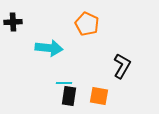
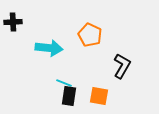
orange pentagon: moved 3 px right, 11 px down
cyan line: rotated 21 degrees clockwise
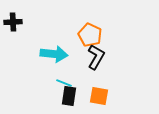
cyan arrow: moved 5 px right, 6 px down
black L-shape: moved 26 px left, 9 px up
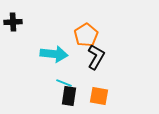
orange pentagon: moved 4 px left; rotated 15 degrees clockwise
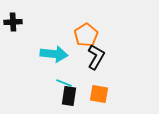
orange square: moved 2 px up
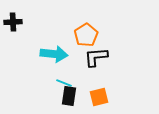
black L-shape: rotated 125 degrees counterclockwise
orange square: moved 3 px down; rotated 24 degrees counterclockwise
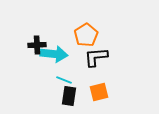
black cross: moved 24 px right, 23 px down
cyan line: moved 3 px up
orange square: moved 5 px up
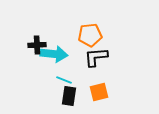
orange pentagon: moved 4 px right; rotated 25 degrees clockwise
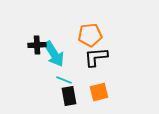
cyan arrow: rotated 52 degrees clockwise
black rectangle: rotated 18 degrees counterclockwise
